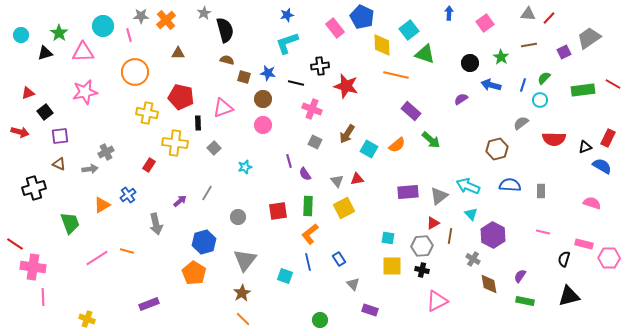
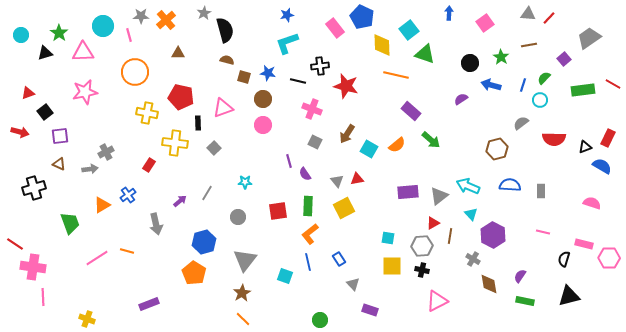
purple square at (564, 52): moved 7 px down; rotated 16 degrees counterclockwise
black line at (296, 83): moved 2 px right, 2 px up
cyan star at (245, 167): moved 15 px down; rotated 16 degrees clockwise
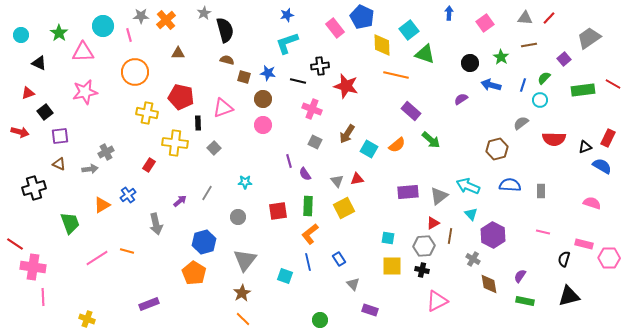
gray triangle at (528, 14): moved 3 px left, 4 px down
black triangle at (45, 53): moved 6 px left, 10 px down; rotated 42 degrees clockwise
gray hexagon at (422, 246): moved 2 px right
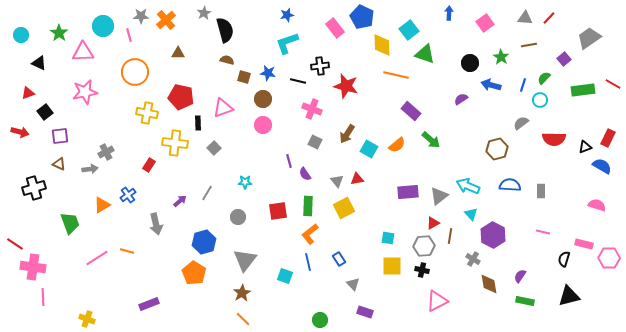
pink semicircle at (592, 203): moved 5 px right, 2 px down
purple rectangle at (370, 310): moved 5 px left, 2 px down
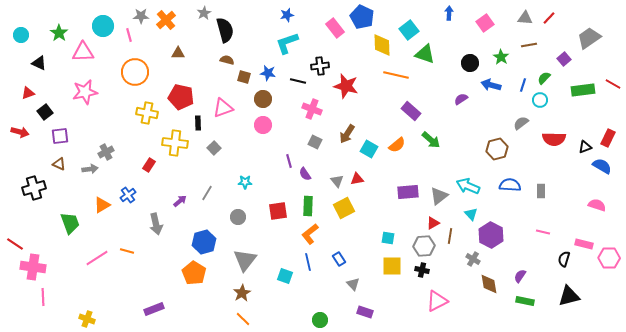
purple hexagon at (493, 235): moved 2 px left
purple rectangle at (149, 304): moved 5 px right, 5 px down
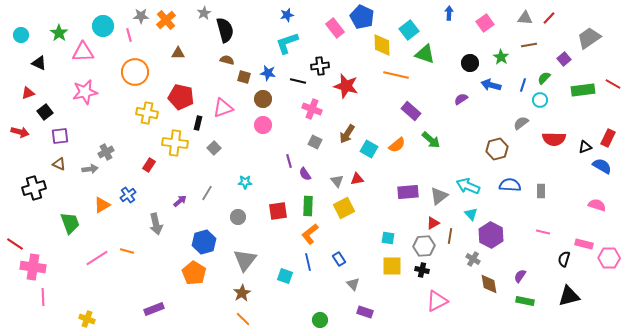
black rectangle at (198, 123): rotated 16 degrees clockwise
